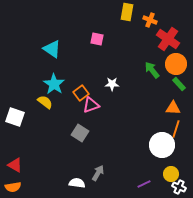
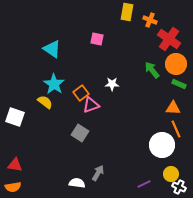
red cross: moved 1 px right
green rectangle: rotated 24 degrees counterclockwise
orange line: rotated 42 degrees counterclockwise
red triangle: rotated 21 degrees counterclockwise
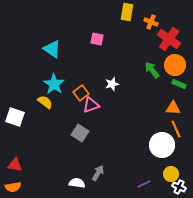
orange cross: moved 1 px right, 2 px down
orange circle: moved 1 px left, 1 px down
white star: rotated 16 degrees counterclockwise
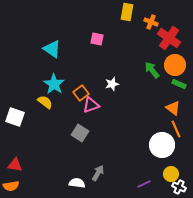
red cross: moved 1 px up
orange triangle: rotated 35 degrees clockwise
orange semicircle: moved 2 px left, 1 px up
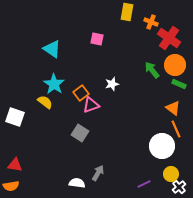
white circle: moved 1 px down
white cross: rotated 24 degrees clockwise
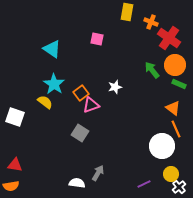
white star: moved 3 px right, 3 px down
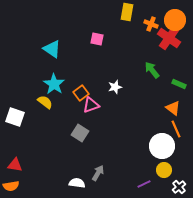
orange cross: moved 2 px down
orange circle: moved 45 px up
yellow circle: moved 7 px left, 4 px up
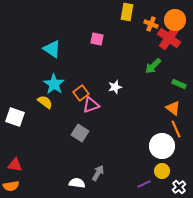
green arrow: moved 1 px right, 4 px up; rotated 96 degrees counterclockwise
yellow circle: moved 2 px left, 1 px down
